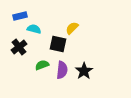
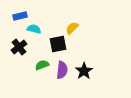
black square: rotated 24 degrees counterclockwise
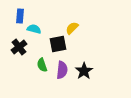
blue rectangle: rotated 72 degrees counterclockwise
green semicircle: rotated 88 degrees counterclockwise
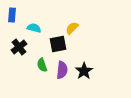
blue rectangle: moved 8 px left, 1 px up
cyan semicircle: moved 1 px up
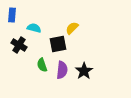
black cross: moved 2 px up; rotated 21 degrees counterclockwise
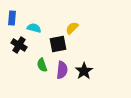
blue rectangle: moved 3 px down
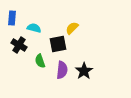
green semicircle: moved 2 px left, 4 px up
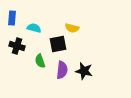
yellow semicircle: rotated 120 degrees counterclockwise
black cross: moved 2 px left, 1 px down; rotated 14 degrees counterclockwise
black star: rotated 24 degrees counterclockwise
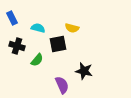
blue rectangle: rotated 32 degrees counterclockwise
cyan semicircle: moved 4 px right
green semicircle: moved 3 px left, 1 px up; rotated 120 degrees counterclockwise
purple semicircle: moved 15 px down; rotated 30 degrees counterclockwise
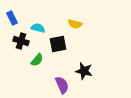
yellow semicircle: moved 3 px right, 4 px up
black cross: moved 4 px right, 5 px up
